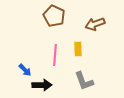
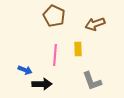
blue arrow: rotated 24 degrees counterclockwise
gray L-shape: moved 8 px right
black arrow: moved 1 px up
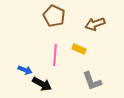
yellow rectangle: moved 1 px right; rotated 64 degrees counterclockwise
black arrow: rotated 30 degrees clockwise
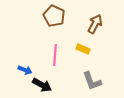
brown arrow: rotated 138 degrees clockwise
yellow rectangle: moved 4 px right
black arrow: moved 1 px down
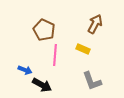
brown pentagon: moved 10 px left, 14 px down
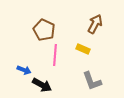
blue arrow: moved 1 px left
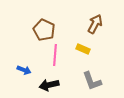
black arrow: moved 7 px right; rotated 138 degrees clockwise
